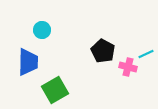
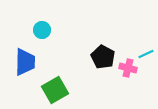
black pentagon: moved 6 px down
blue trapezoid: moved 3 px left
pink cross: moved 1 px down
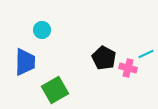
black pentagon: moved 1 px right, 1 px down
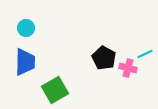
cyan circle: moved 16 px left, 2 px up
cyan line: moved 1 px left
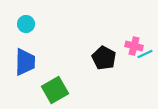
cyan circle: moved 4 px up
pink cross: moved 6 px right, 22 px up
